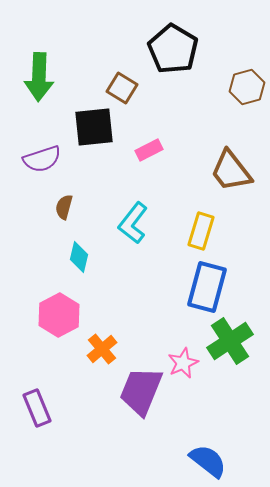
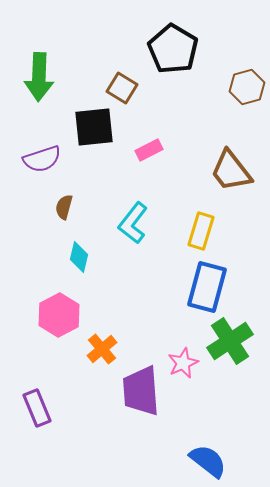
purple trapezoid: rotated 26 degrees counterclockwise
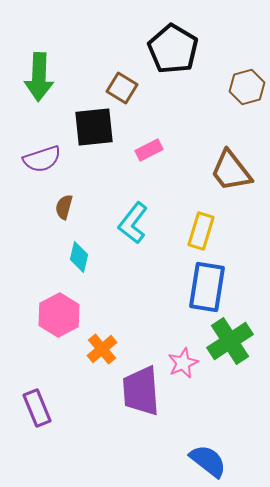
blue rectangle: rotated 6 degrees counterclockwise
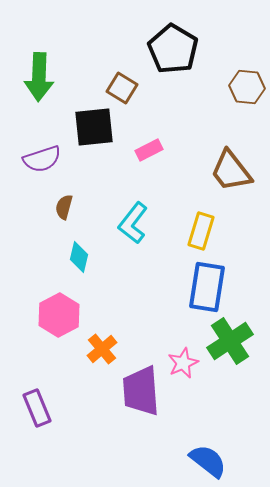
brown hexagon: rotated 20 degrees clockwise
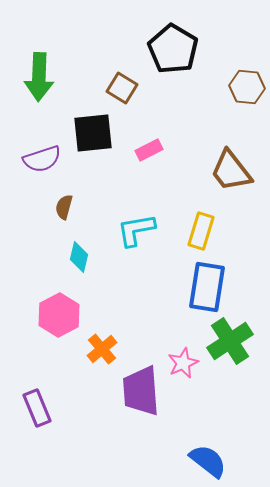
black square: moved 1 px left, 6 px down
cyan L-shape: moved 3 px right, 7 px down; rotated 42 degrees clockwise
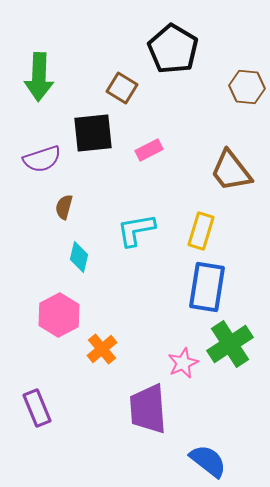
green cross: moved 3 px down
purple trapezoid: moved 7 px right, 18 px down
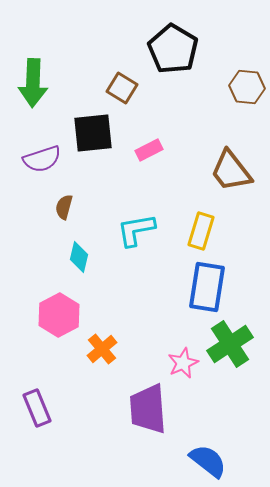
green arrow: moved 6 px left, 6 px down
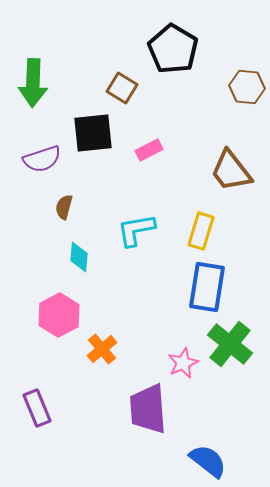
cyan diamond: rotated 8 degrees counterclockwise
green cross: rotated 18 degrees counterclockwise
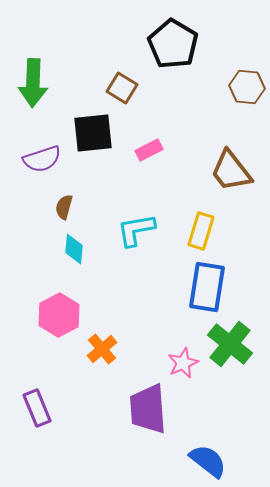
black pentagon: moved 5 px up
cyan diamond: moved 5 px left, 8 px up
